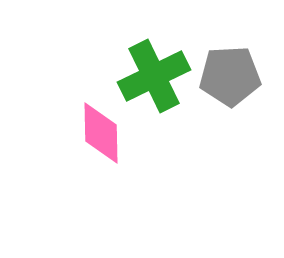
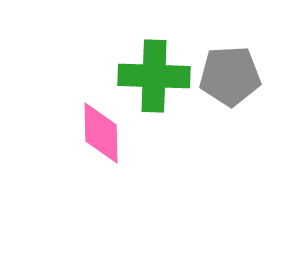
green cross: rotated 28 degrees clockwise
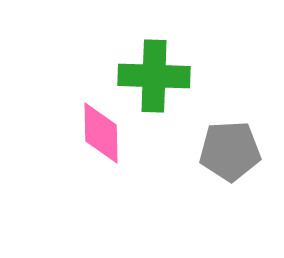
gray pentagon: moved 75 px down
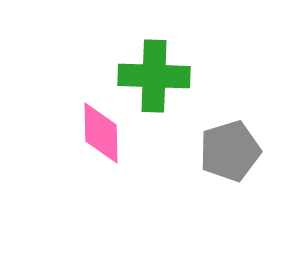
gray pentagon: rotated 14 degrees counterclockwise
